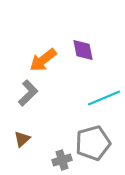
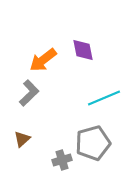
gray L-shape: moved 1 px right
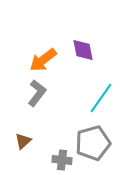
gray L-shape: moved 8 px right; rotated 8 degrees counterclockwise
cyan line: moved 3 px left; rotated 32 degrees counterclockwise
brown triangle: moved 1 px right, 2 px down
gray cross: rotated 24 degrees clockwise
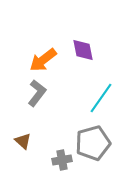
brown triangle: rotated 36 degrees counterclockwise
gray cross: rotated 18 degrees counterclockwise
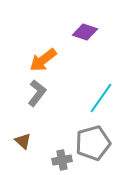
purple diamond: moved 2 px right, 18 px up; rotated 60 degrees counterclockwise
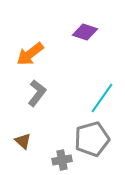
orange arrow: moved 13 px left, 6 px up
cyan line: moved 1 px right
gray pentagon: moved 1 px left, 4 px up
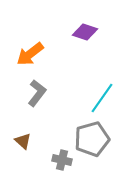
gray cross: rotated 24 degrees clockwise
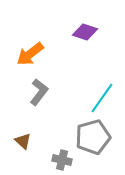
gray L-shape: moved 2 px right, 1 px up
gray pentagon: moved 1 px right, 2 px up
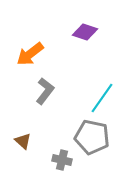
gray L-shape: moved 6 px right, 1 px up
gray pentagon: moved 1 px left; rotated 28 degrees clockwise
